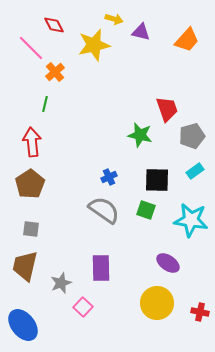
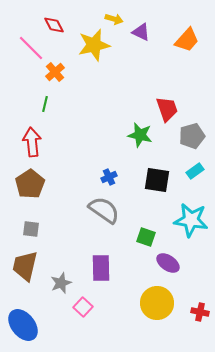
purple triangle: rotated 12 degrees clockwise
black square: rotated 8 degrees clockwise
green square: moved 27 px down
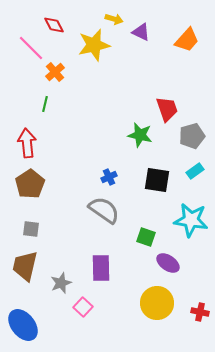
red arrow: moved 5 px left, 1 px down
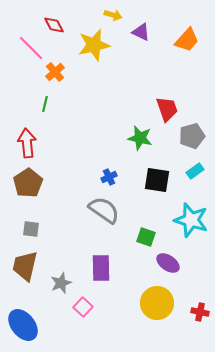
yellow arrow: moved 1 px left, 4 px up
green star: moved 3 px down
brown pentagon: moved 2 px left, 1 px up
cyan star: rotated 8 degrees clockwise
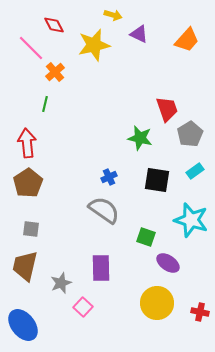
purple triangle: moved 2 px left, 2 px down
gray pentagon: moved 2 px left, 2 px up; rotated 15 degrees counterclockwise
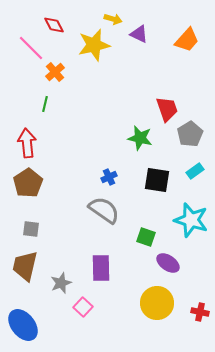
yellow arrow: moved 4 px down
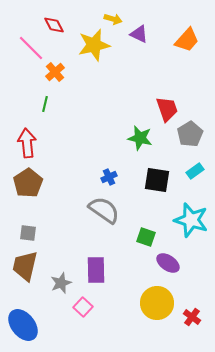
gray square: moved 3 px left, 4 px down
purple rectangle: moved 5 px left, 2 px down
red cross: moved 8 px left, 5 px down; rotated 24 degrees clockwise
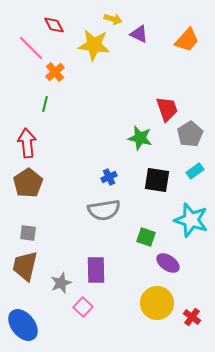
yellow star: rotated 20 degrees clockwise
gray semicircle: rotated 136 degrees clockwise
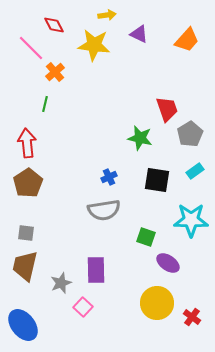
yellow arrow: moved 6 px left, 4 px up; rotated 24 degrees counterclockwise
cyan star: rotated 16 degrees counterclockwise
gray square: moved 2 px left
